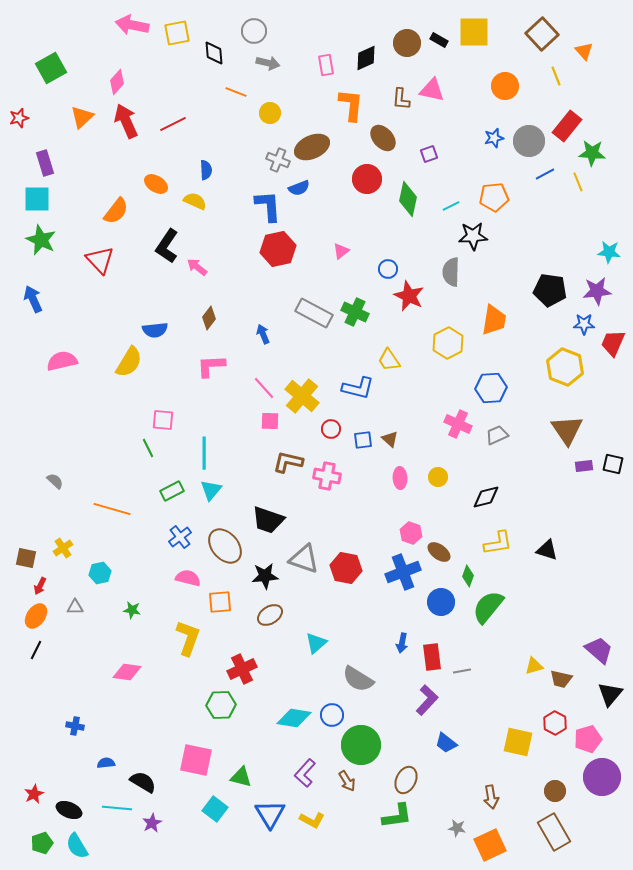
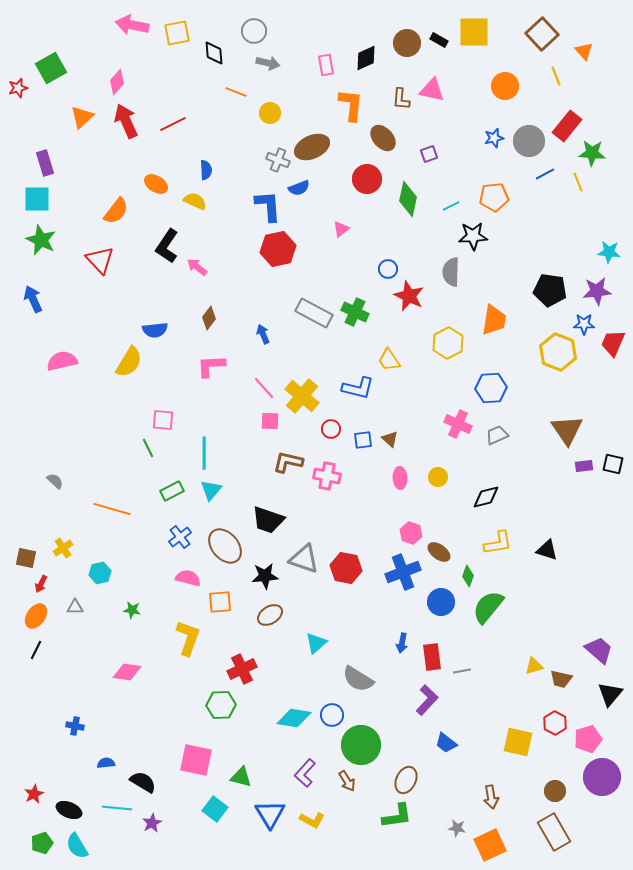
red star at (19, 118): moved 1 px left, 30 px up
pink triangle at (341, 251): moved 22 px up
yellow hexagon at (565, 367): moved 7 px left, 15 px up
red arrow at (40, 586): moved 1 px right, 2 px up
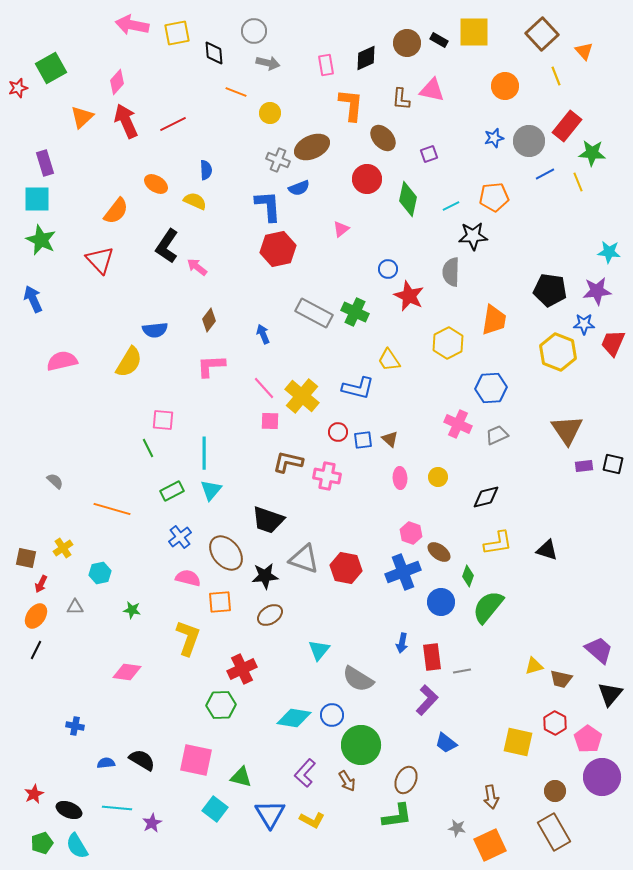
brown diamond at (209, 318): moved 2 px down
red circle at (331, 429): moved 7 px right, 3 px down
brown ellipse at (225, 546): moved 1 px right, 7 px down
cyan triangle at (316, 643): moved 3 px right, 7 px down; rotated 10 degrees counterclockwise
pink pentagon at (588, 739): rotated 20 degrees counterclockwise
black semicircle at (143, 782): moved 1 px left, 22 px up
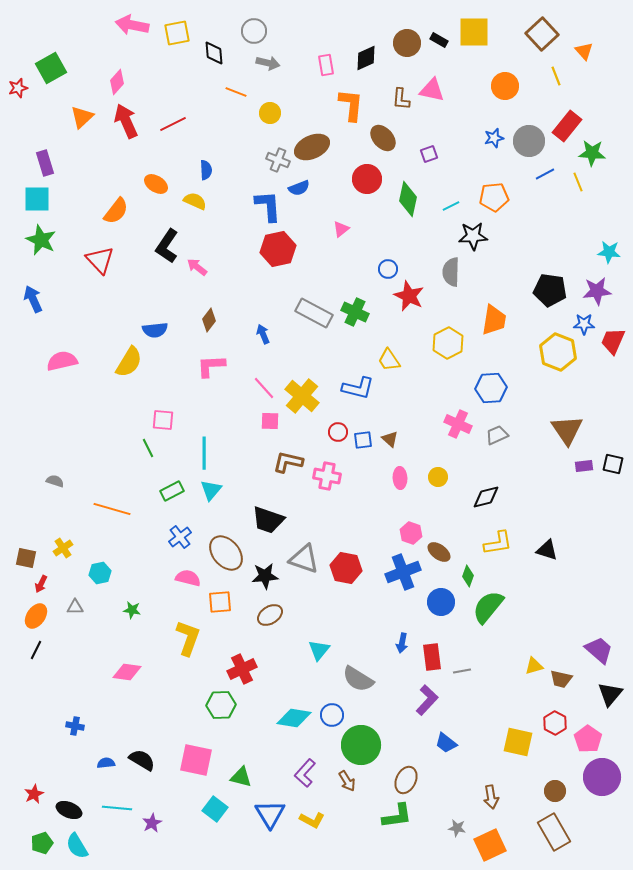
red trapezoid at (613, 343): moved 2 px up
gray semicircle at (55, 481): rotated 24 degrees counterclockwise
